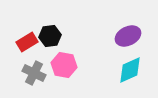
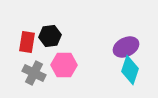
purple ellipse: moved 2 px left, 11 px down
red rectangle: rotated 50 degrees counterclockwise
pink hexagon: rotated 10 degrees counterclockwise
cyan diamond: rotated 48 degrees counterclockwise
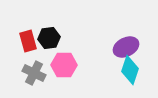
black hexagon: moved 1 px left, 2 px down
red rectangle: moved 1 px right, 1 px up; rotated 25 degrees counterclockwise
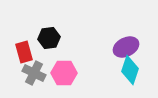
red rectangle: moved 4 px left, 11 px down
pink hexagon: moved 8 px down
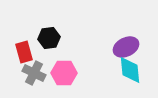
cyan diamond: rotated 24 degrees counterclockwise
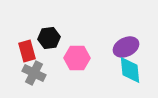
red rectangle: moved 3 px right, 1 px up
pink hexagon: moved 13 px right, 15 px up
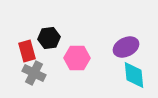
cyan diamond: moved 4 px right, 5 px down
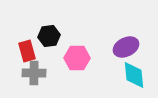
black hexagon: moved 2 px up
gray cross: rotated 25 degrees counterclockwise
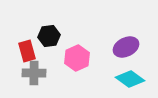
pink hexagon: rotated 25 degrees counterclockwise
cyan diamond: moved 4 px left, 4 px down; rotated 48 degrees counterclockwise
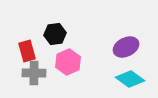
black hexagon: moved 6 px right, 2 px up
pink hexagon: moved 9 px left, 4 px down
